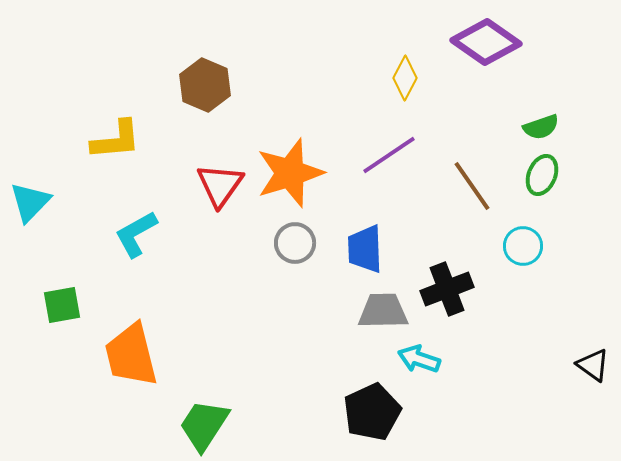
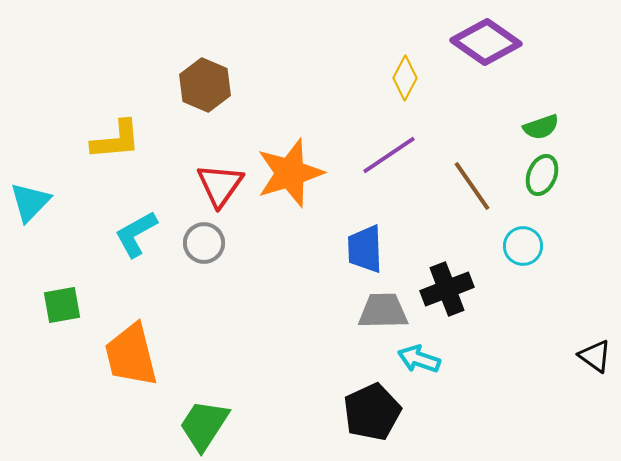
gray circle: moved 91 px left
black triangle: moved 2 px right, 9 px up
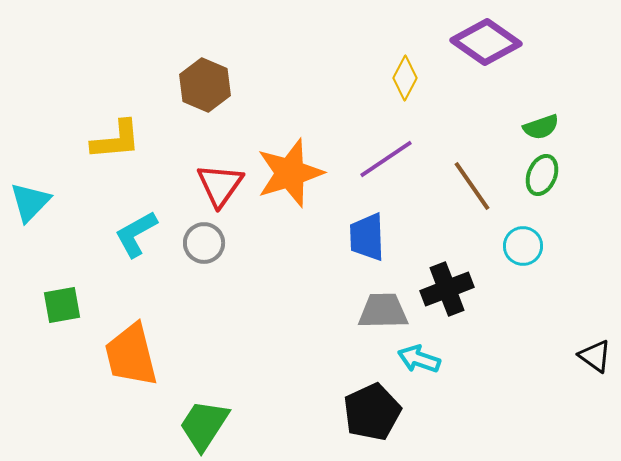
purple line: moved 3 px left, 4 px down
blue trapezoid: moved 2 px right, 12 px up
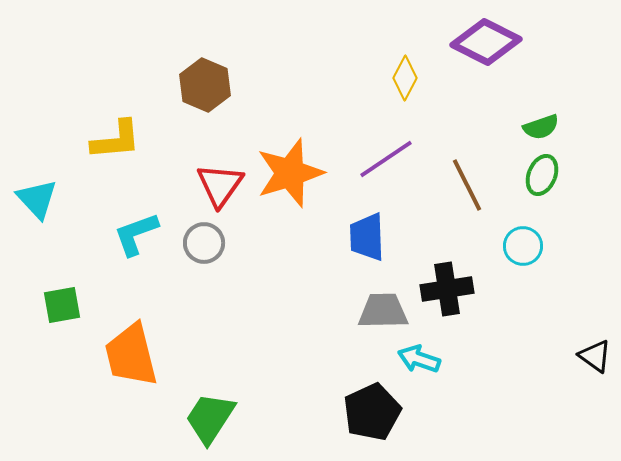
purple diamond: rotated 8 degrees counterclockwise
brown line: moved 5 px left, 1 px up; rotated 8 degrees clockwise
cyan triangle: moved 7 px right, 3 px up; rotated 27 degrees counterclockwise
cyan L-shape: rotated 9 degrees clockwise
black cross: rotated 12 degrees clockwise
green trapezoid: moved 6 px right, 7 px up
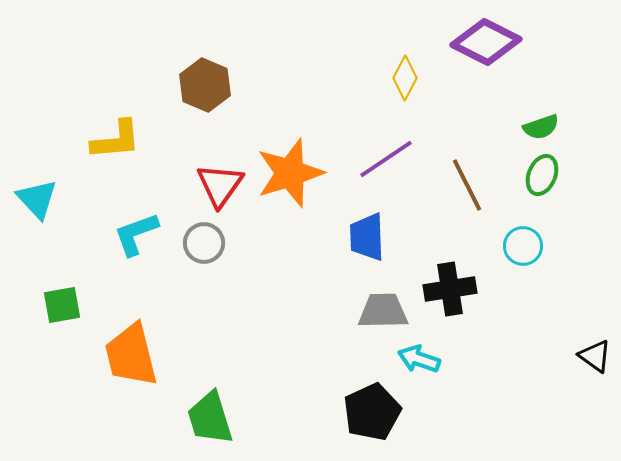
black cross: moved 3 px right
green trapezoid: rotated 50 degrees counterclockwise
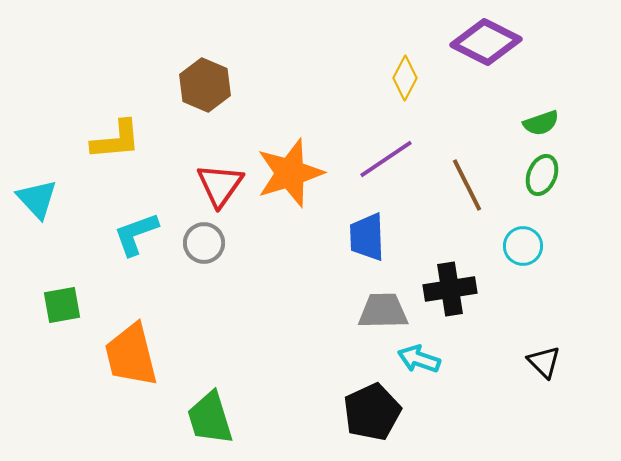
green semicircle: moved 4 px up
black triangle: moved 51 px left, 6 px down; rotated 9 degrees clockwise
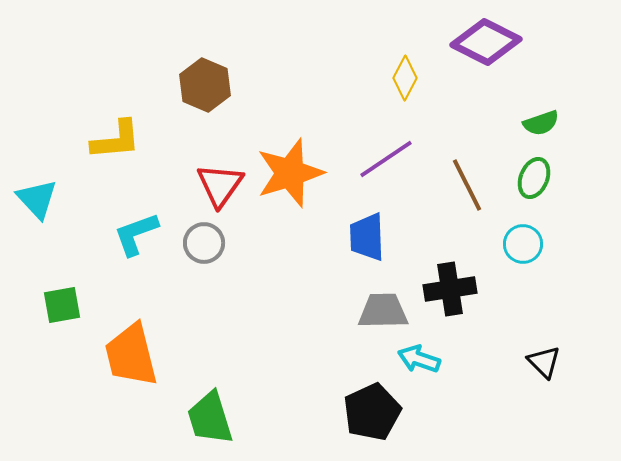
green ellipse: moved 8 px left, 3 px down
cyan circle: moved 2 px up
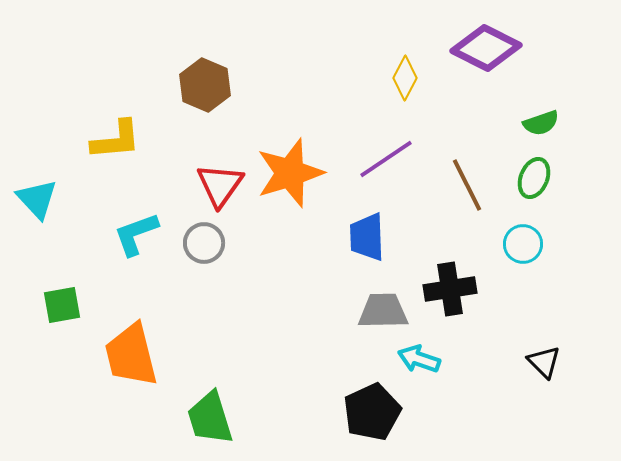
purple diamond: moved 6 px down
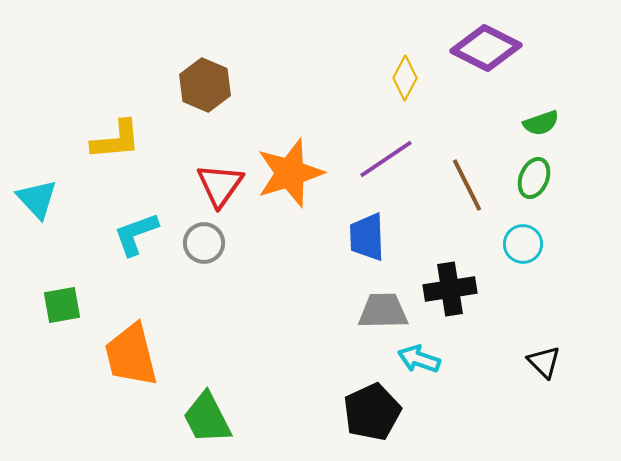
green trapezoid: moved 3 px left; rotated 10 degrees counterclockwise
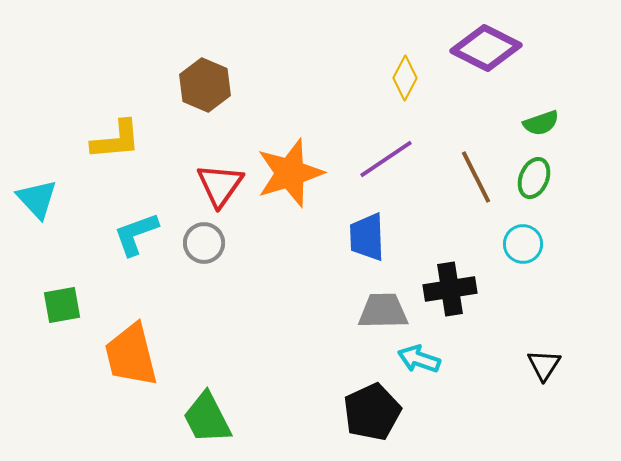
brown line: moved 9 px right, 8 px up
black triangle: moved 3 px down; rotated 18 degrees clockwise
